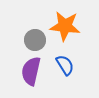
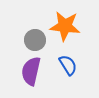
blue semicircle: moved 3 px right
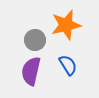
orange star: moved 1 px right, 1 px up; rotated 20 degrees counterclockwise
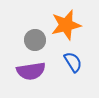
blue semicircle: moved 5 px right, 3 px up
purple semicircle: rotated 112 degrees counterclockwise
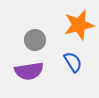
orange star: moved 13 px right
purple semicircle: moved 2 px left
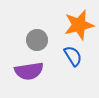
gray circle: moved 2 px right
blue semicircle: moved 6 px up
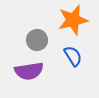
orange star: moved 6 px left, 5 px up
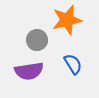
orange star: moved 6 px left
blue semicircle: moved 8 px down
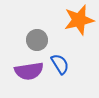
orange star: moved 12 px right
blue semicircle: moved 13 px left
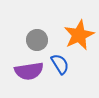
orange star: moved 15 px down; rotated 12 degrees counterclockwise
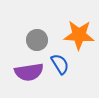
orange star: rotated 28 degrees clockwise
purple semicircle: moved 1 px down
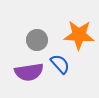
blue semicircle: rotated 10 degrees counterclockwise
